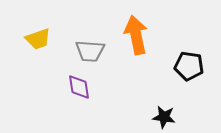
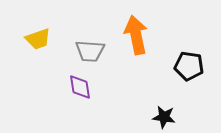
purple diamond: moved 1 px right
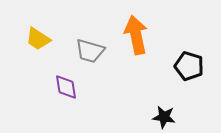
yellow trapezoid: rotated 52 degrees clockwise
gray trapezoid: rotated 12 degrees clockwise
black pentagon: rotated 8 degrees clockwise
purple diamond: moved 14 px left
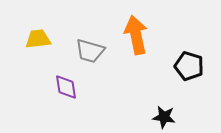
yellow trapezoid: rotated 140 degrees clockwise
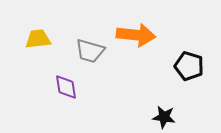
orange arrow: rotated 108 degrees clockwise
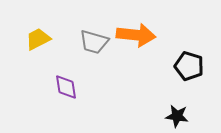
yellow trapezoid: rotated 20 degrees counterclockwise
gray trapezoid: moved 4 px right, 9 px up
black star: moved 13 px right, 1 px up
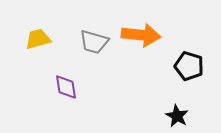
orange arrow: moved 5 px right
yellow trapezoid: rotated 12 degrees clockwise
black star: rotated 20 degrees clockwise
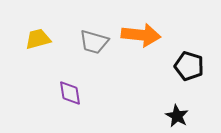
purple diamond: moved 4 px right, 6 px down
